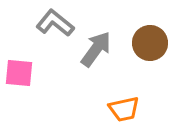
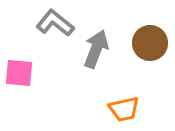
gray arrow: rotated 15 degrees counterclockwise
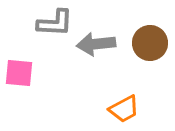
gray L-shape: rotated 144 degrees clockwise
gray arrow: moved 5 px up; rotated 117 degrees counterclockwise
orange trapezoid: rotated 16 degrees counterclockwise
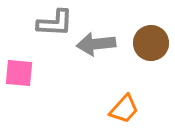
brown circle: moved 1 px right
orange trapezoid: rotated 20 degrees counterclockwise
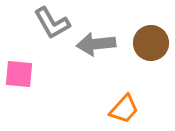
gray L-shape: moved 3 px left; rotated 57 degrees clockwise
pink square: moved 1 px down
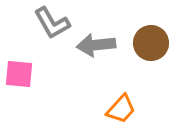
gray arrow: moved 1 px down
orange trapezoid: moved 3 px left
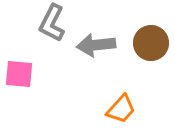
gray L-shape: rotated 57 degrees clockwise
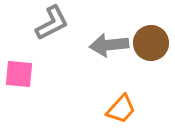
gray L-shape: rotated 144 degrees counterclockwise
gray arrow: moved 13 px right
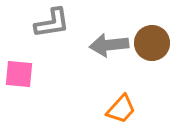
gray L-shape: rotated 18 degrees clockwise
brown circle: moved 1 px right
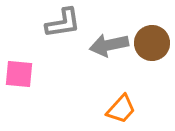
gray L-shape: moved 11 px right
gray arrow: rotated 6 degrees counterclockwise
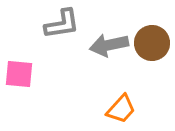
gray L-shape: moved 1 px left, 1 px down
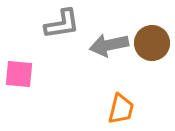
orange trapezoid: rotated 28 degrees counterclockwise
